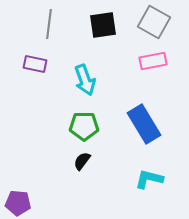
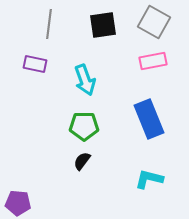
blue rectangle: moved 5 px right, 5 px up; rotated 9 degrees clockwise
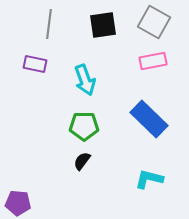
blue rectangle: rotated 24 degrees counterclockwise
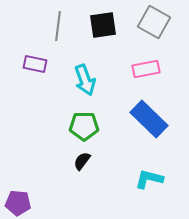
gray line: moved 9 px right, 2 px down
pink rectangle: moved 7 px left, 8 px down
